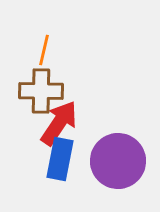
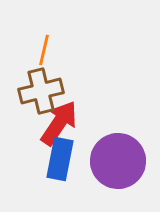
brown cross: rotated 15 degrees counterclockwise
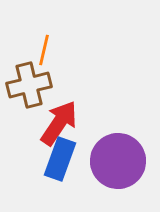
brown cross: moved 12 px left, 6 px up
blue rectangle: rotated 9 degrees clockwise
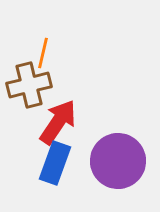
orange line: moved 1 px left, 3 px down
red arrow: moved 1 px left, 1 px up
blue rectangle: moved 5 px left, 4 px down
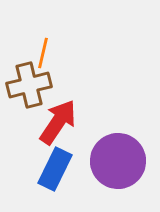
blue rectangle: moved 6 px down; rotated 6 degrees clockwise
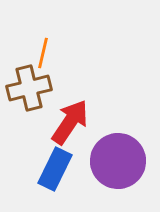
brown cross: moved 3 px down
red arrow: moved 12 px right
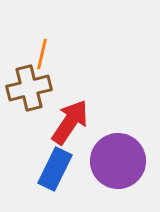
orange line: moved 1 px left, 1 px down
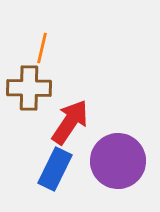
orange line: moved 6 px up
brown cross: rotated 15 degrees clockwise
